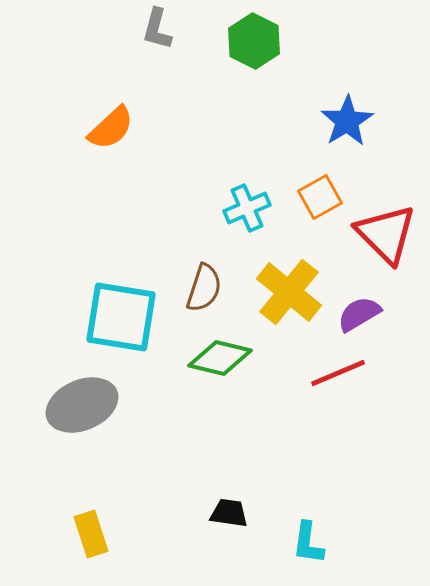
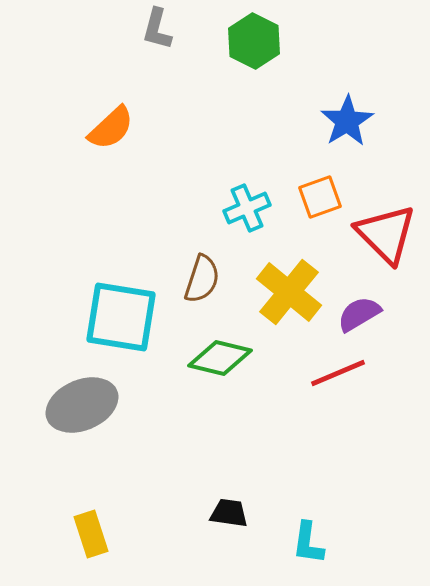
orange square: rotated 9 degrees clockwise
brown semicircle: moved 2 px left, 9 px up
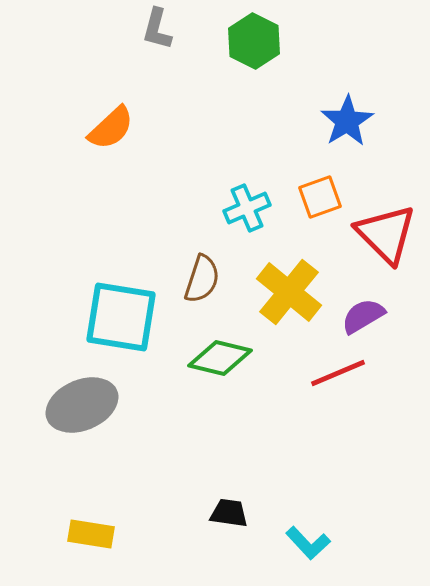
purple semicircle: moved 4 px right, 2 px down
yellow rectangle: rotated 63 degrees counterclockwise
cyan L-shape: rotated 51 degrees counterclockwise
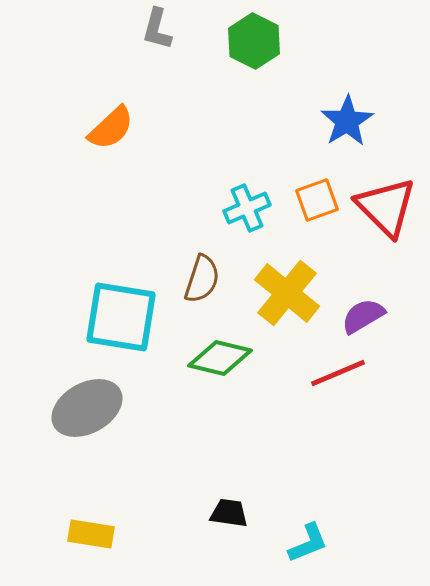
orange square: moved 3 px left, 3 px down
red triangle: moved 27 px up
yellow cross: moved 2 px left, 1 px down
gray ellipse: moved 5 px right, 3 px down; rotated 6 degrees counterclockwise
cyan L-shape: rotated 69 degrees counterclockwise
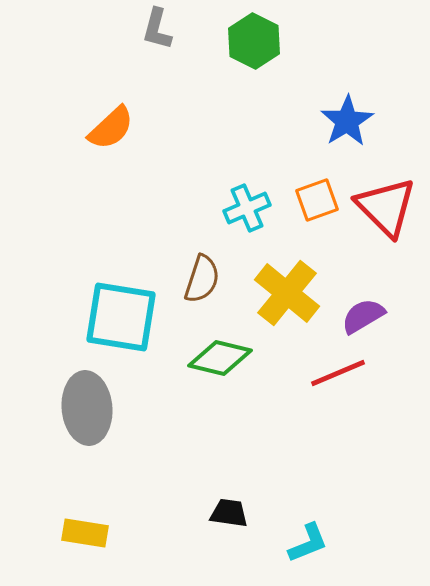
gray ellipse: rotated 66 degrees counterclockwise
yellow rectangle: moved 6 px left, 1 px up
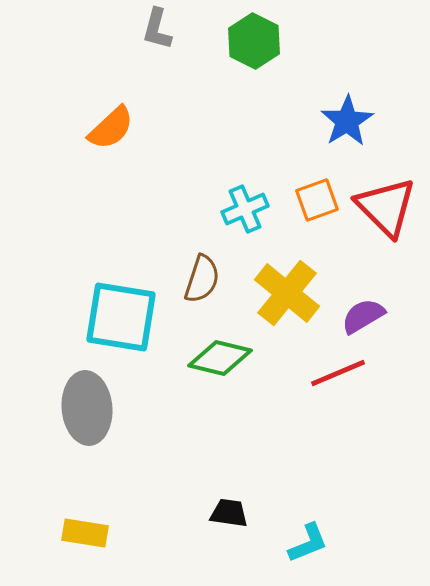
cyan cross: moved 2 px left, 1 px down
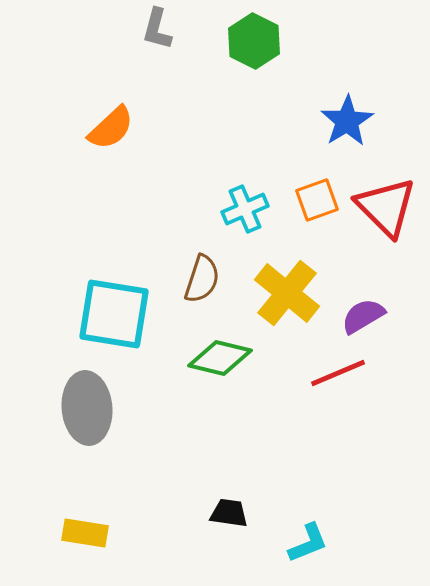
cyan square: moved 7 px left, 3 px up
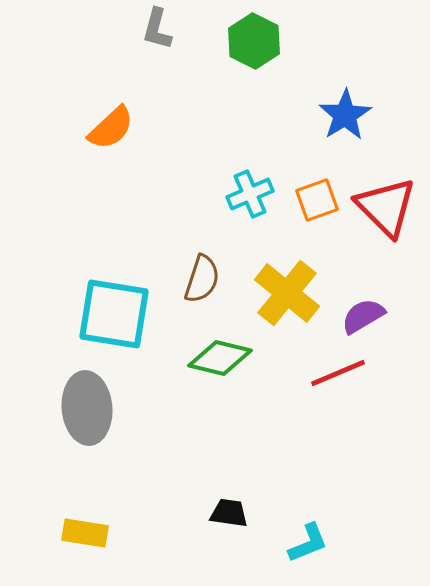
blue star: moved 2 px left, 6 px up
cyan cross: moved 5 px right, 15 px up
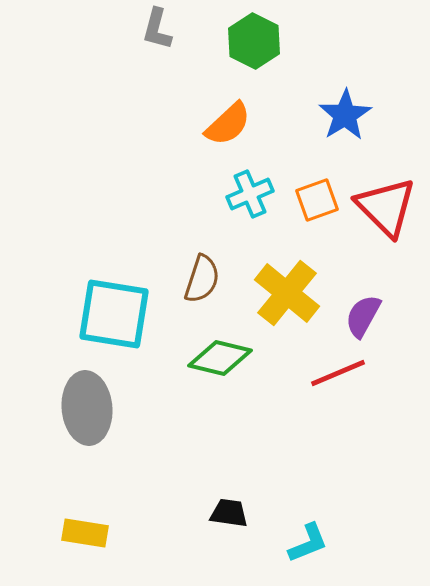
orange semicircle: moved 117 px right, 4 px up
purple semicircle: rotated 30 degrees counterclockwise
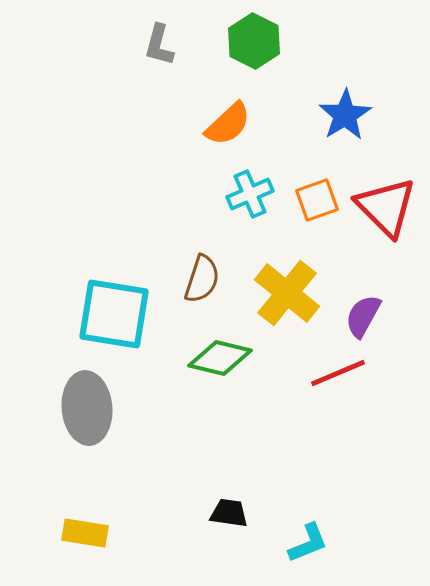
gray L-shape: moved 2 px right, 16 px down
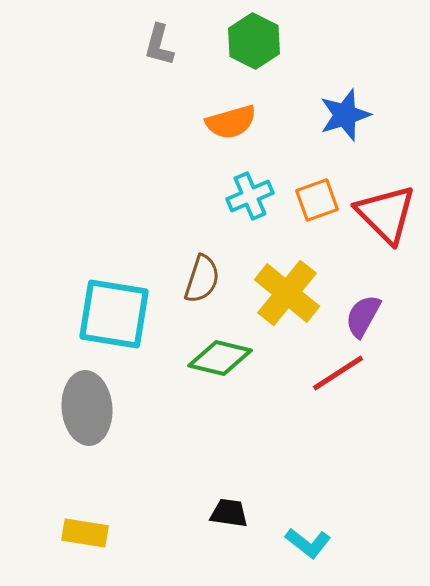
blue star: rotated 14 degrees clockwise
orange semicircle: moved 3 px right, 2 px up; rotated 27 degrees clockwise
cyan cross: moved 2 px down
red triangle: moved 7 px down
red line: rotated 10 degrees counterclockwise
cyan L-shape: rotated 60 degrees clockwise
